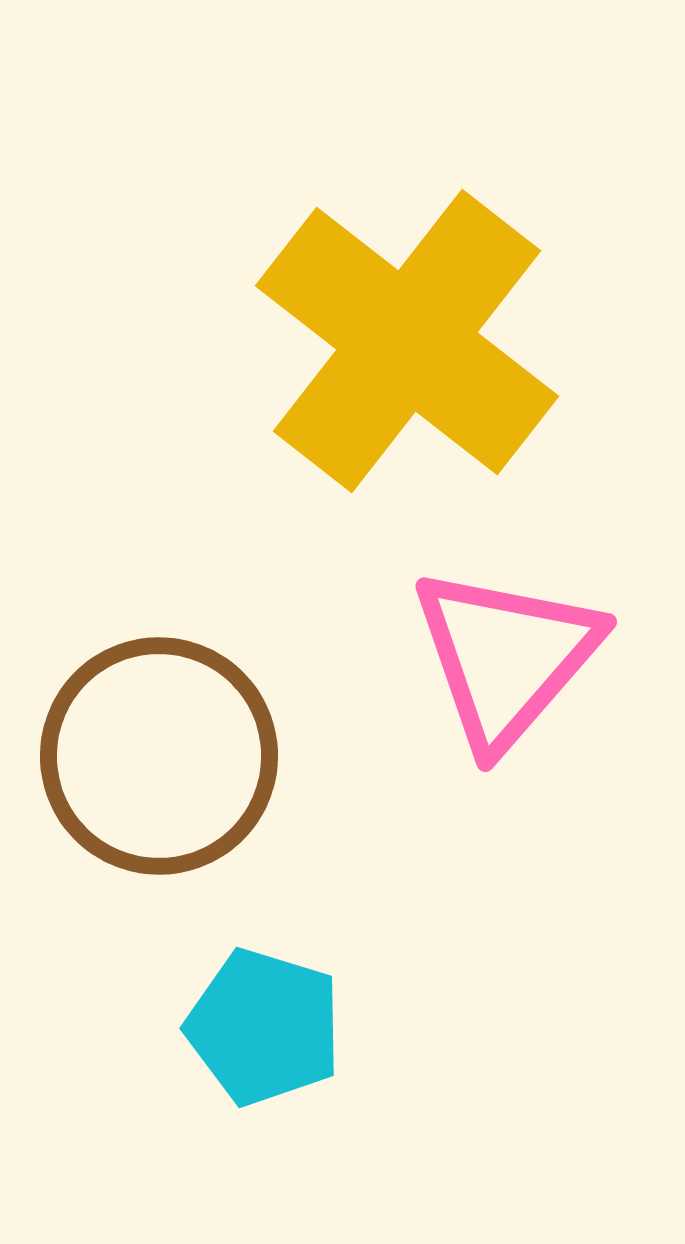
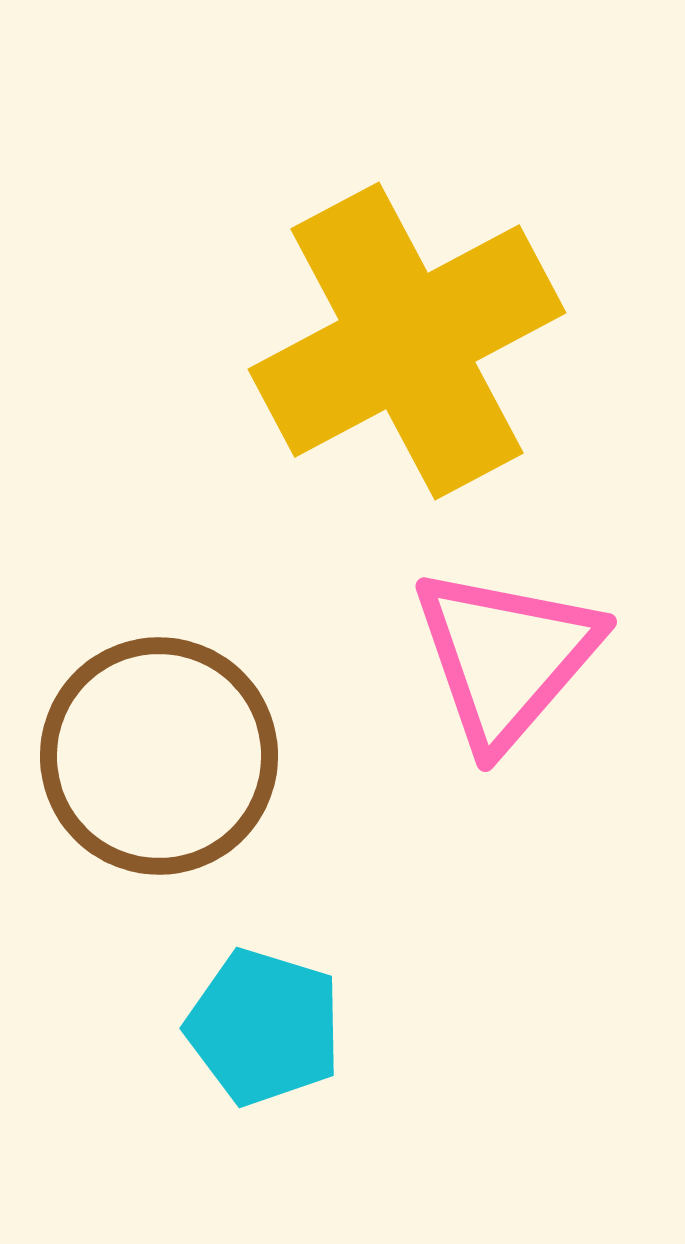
yellow cross: rotated 24 degrees clockwise
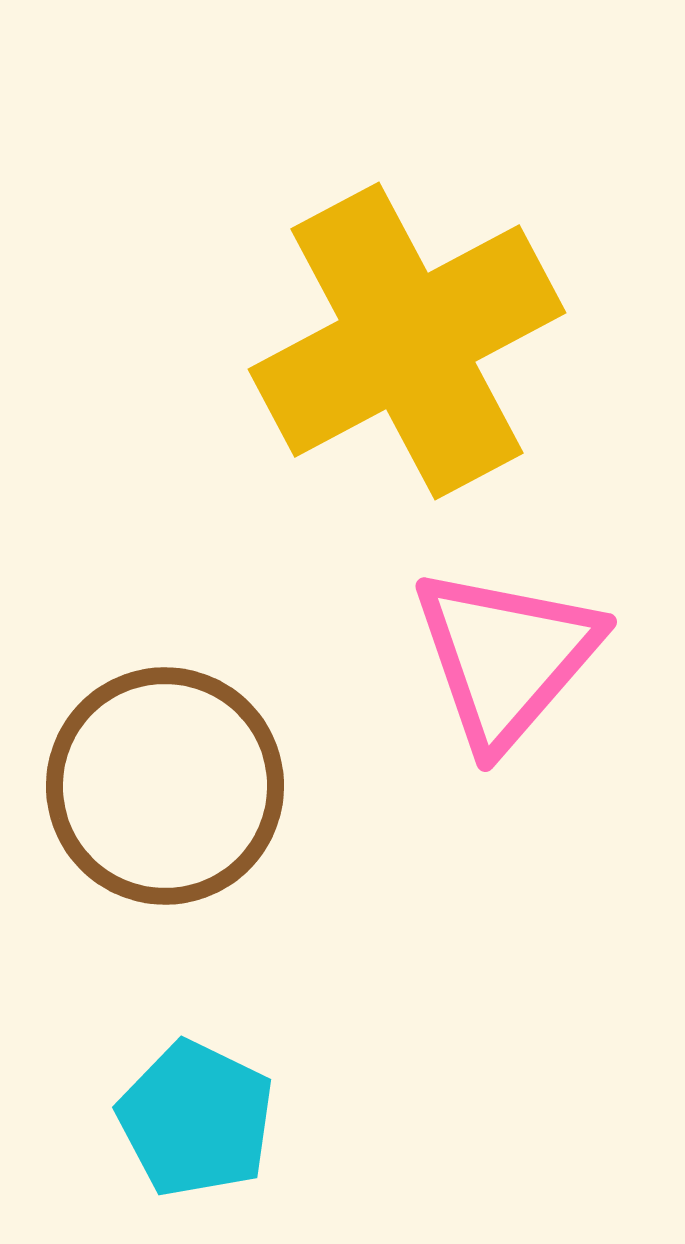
brown circle: moved 6 px right, 30 px down
cyan pentagon: moved 68 px left, 92 px down; rotated 9 degrees clockwise
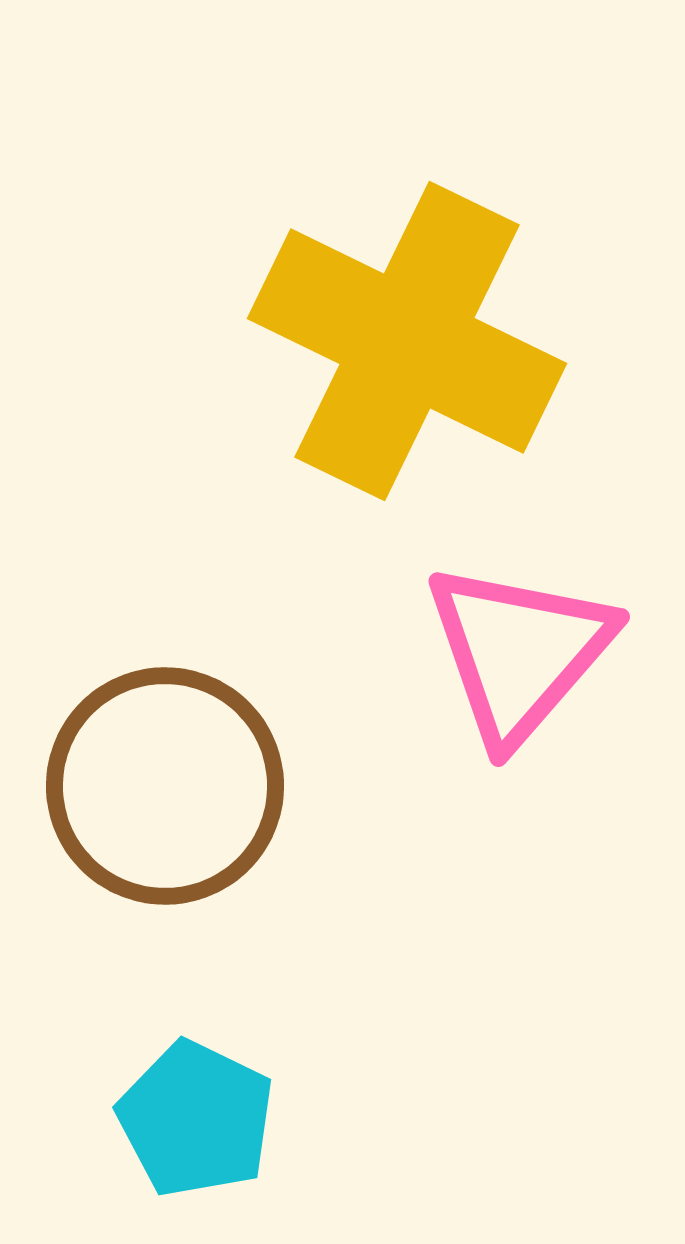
yellow cross: rotated 36 degrees counterclockwise
pink triangle: moved 13 px right, 5 px up
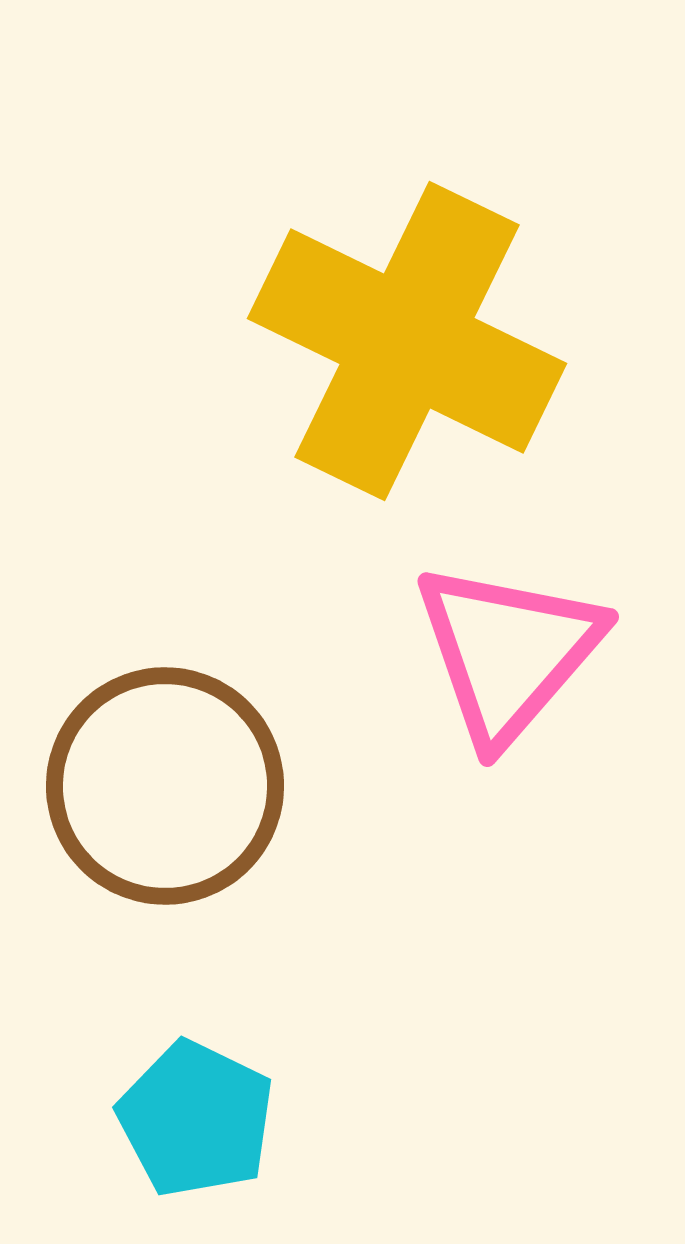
pink triangle: moved 11 px left
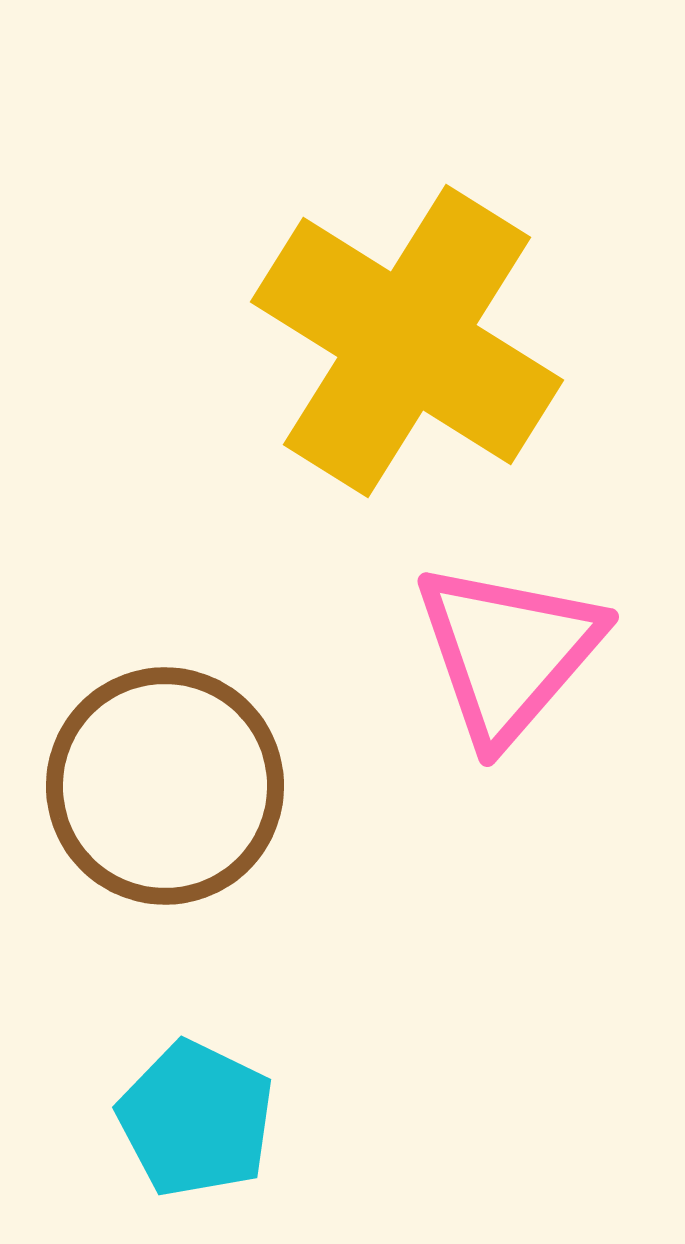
yellow cross: rotated 6 degrees clockwise
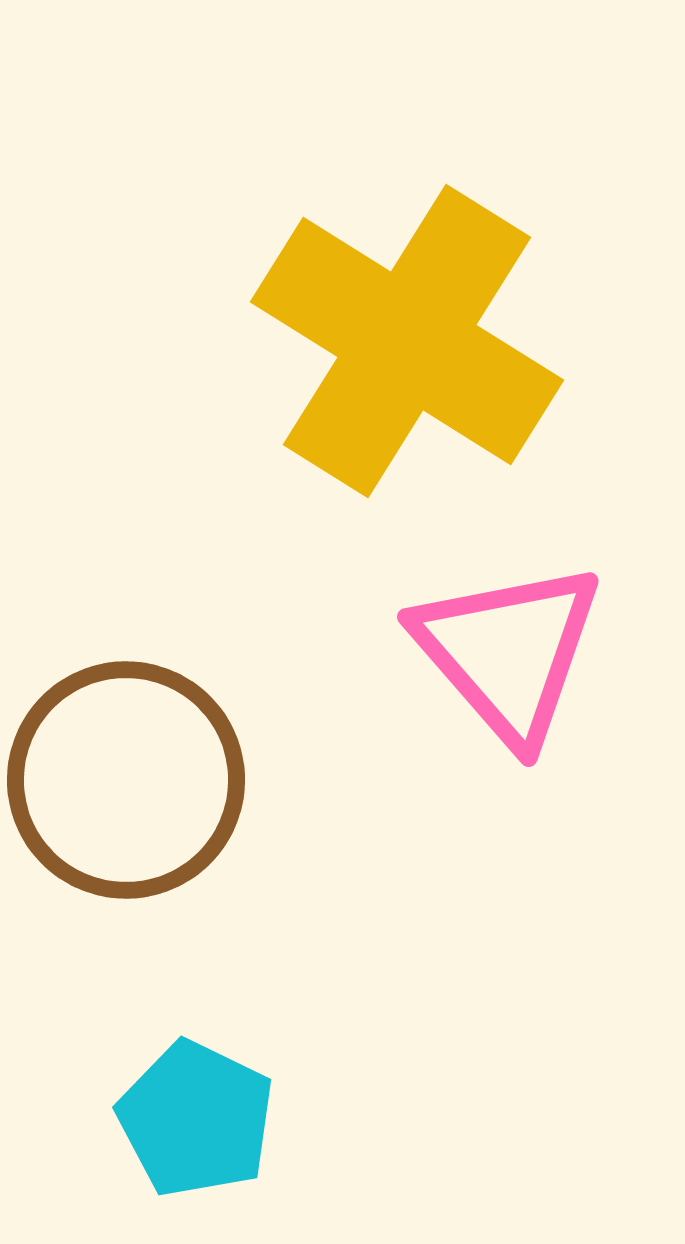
pink triangle: rotated 22 degrees counterclockwise
brown circle: moved 39 px left, 6 px up
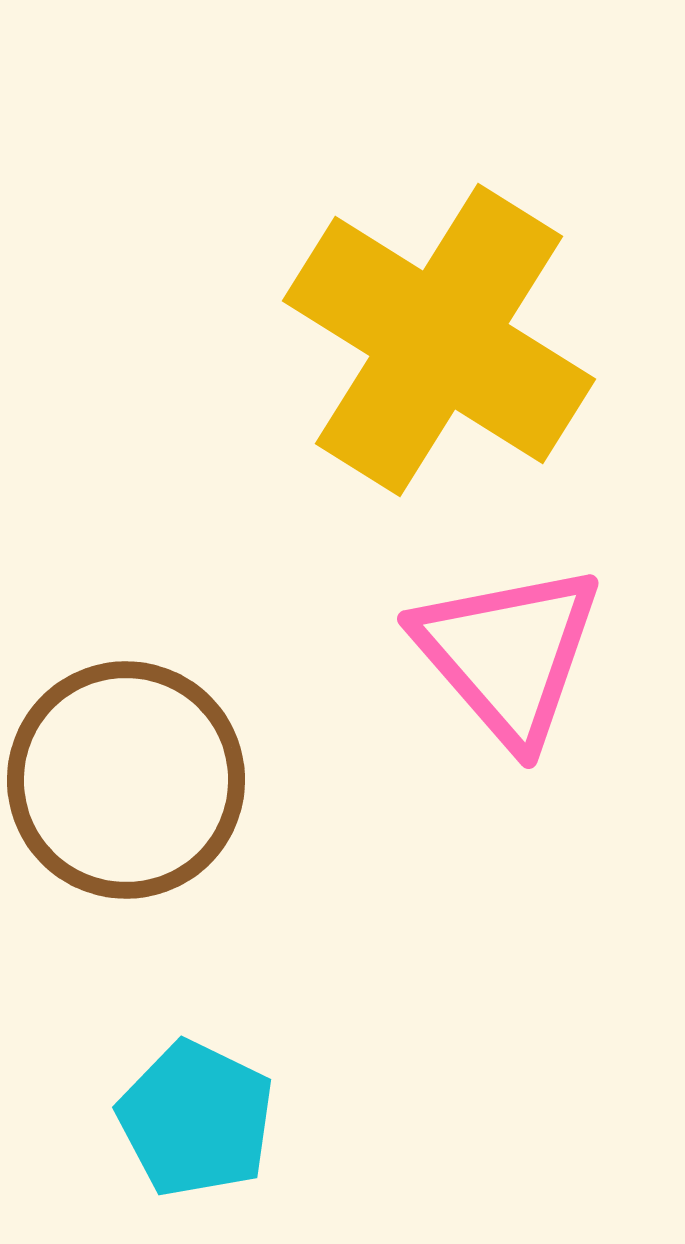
yellow cross: moved 32 px right, 1 px up
pink triangle: moved 2 px down
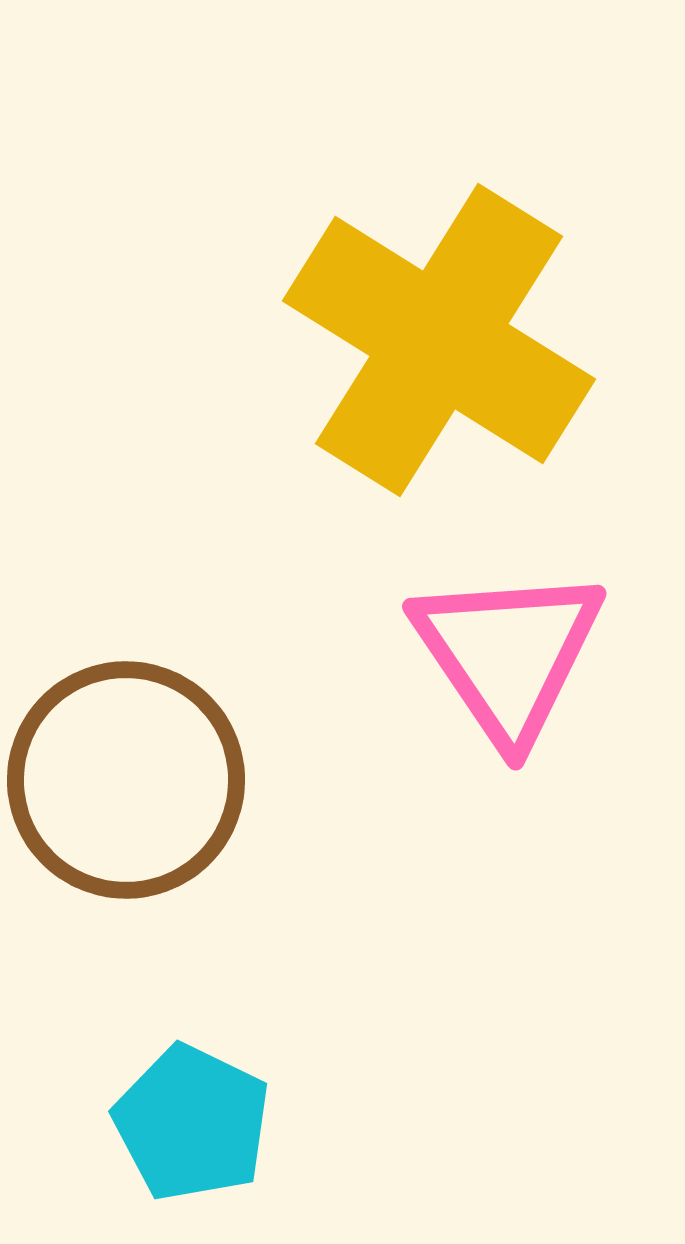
pink triangle: rotated 7 degrees clockwise
cyan pentagon: moved 4 px left, 4 px down
